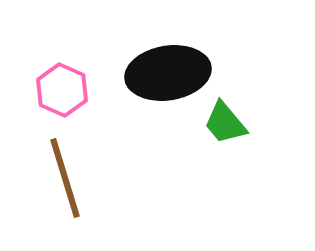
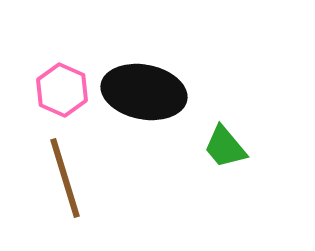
black ellipse: moved 24 px left, 19 px down; rotated 20 degrees clockwise
green trapezoid: moved 24 px down
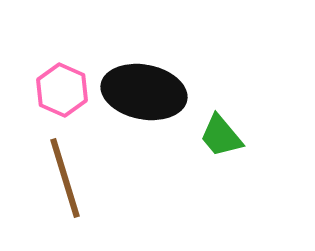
green trapezoid: moved 4 px left, 11 px up
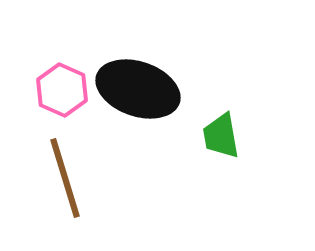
black ellipse: moved 6 px left, 3 px up; rotated 8 degrees clockwise
green trapezoid: rotated 30 degrees clockwise
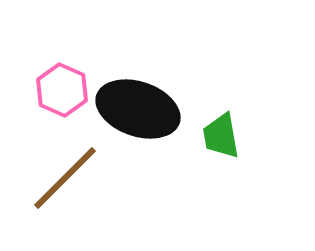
black ellipse: moved 20 px down
brown line: rotated 62 degrees clockwise
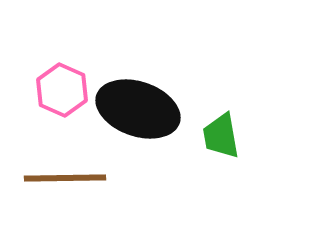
brown line: rotated 44 degrees clockwise
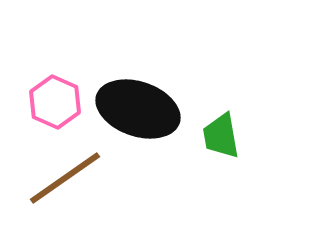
pink hexagon: moved 7 px left, 12 px down
brown line: rotated 34 degrees counterclockwise
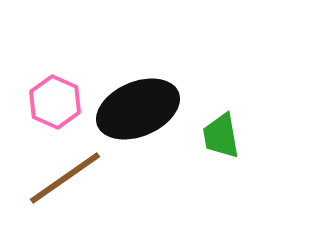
black ellipse: rotated 42 degrees counterclockwise
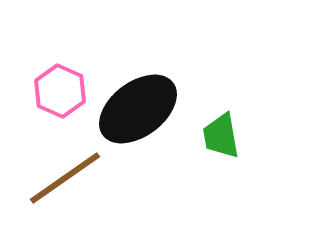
pink hexagon: moved 5 px right, 11 px up
black ellipse: rotated 14 degrees counterclockwise
